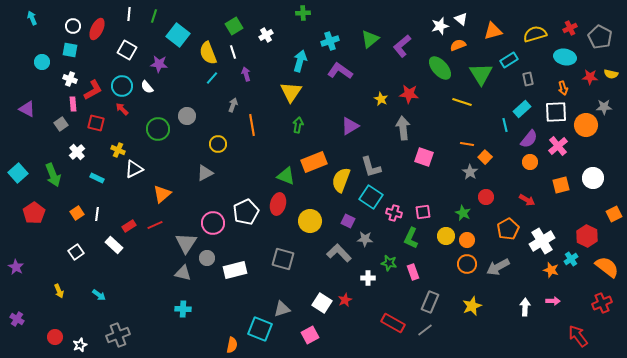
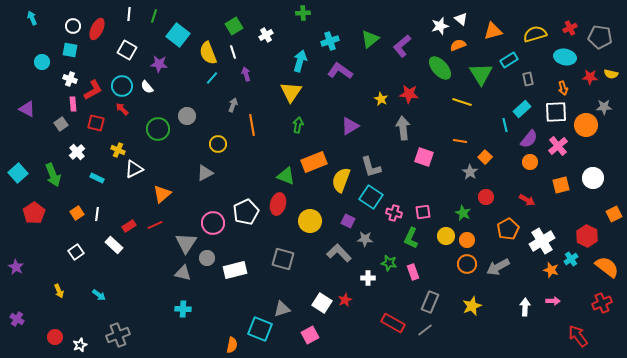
gray pentagon at (600, 37): rotated 20 degrees counterclockwise
orange line at (467, 144): moved 7 px left, 3 px up
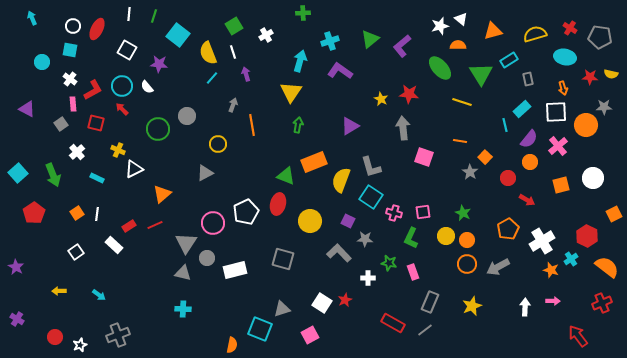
red cross at (570, 28): rotated 32 degrees counterclockwise
orange semicircle at (458, 45): rotated 21 degrees clockwise
white cross at (70, 79): rotated 16 degrees clockwise
red circle at (486, 197): moved 22 px right, 19 px up
yellow arrow at (59, 291): rotated 112 degrees clockwise
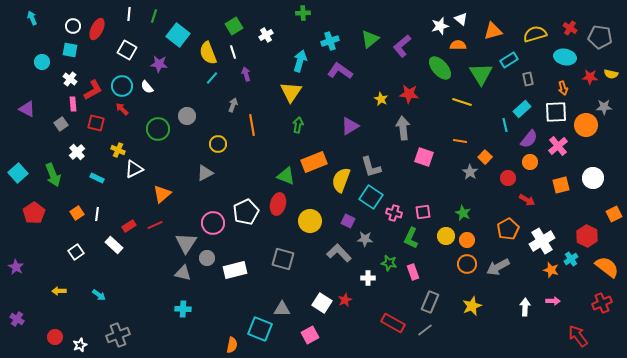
gray triangle at (282, 309): rotated 18 degrees clockwise
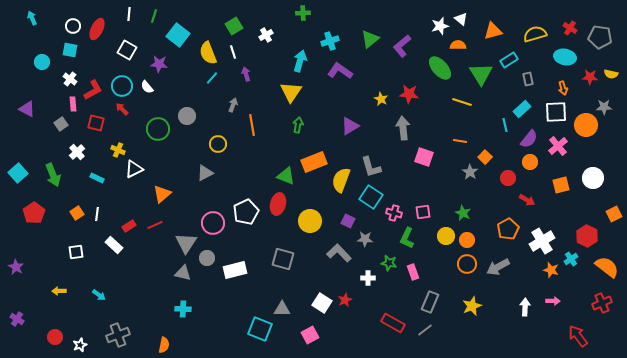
green L-shape at (411, 238): moved 4 px left
white square at (76, 252): rotated 28 degrees clockwise
orange semicircle at (232, 345): moved 68 px left
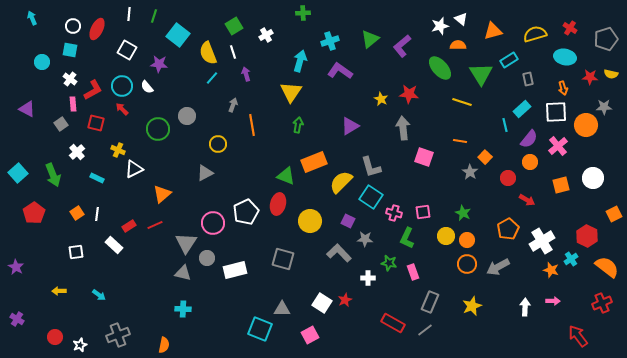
gray pentagon at (600, 37): moved 6 px right, 2 px down; rotated 25 degrees counterclockwise
yellow semicircle at (341, 180): moved 2 px down; rotated 25 degrees clockwise
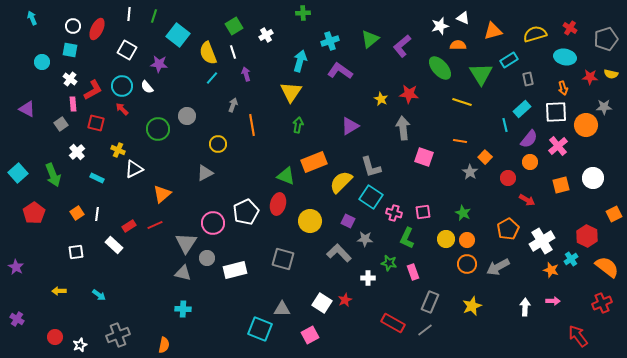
white triangle at (461, 19): moved 2 px right, 1 px up; rotated 16 degrees counterclockwise
yellow circle at (446, 236): moved 3 px down
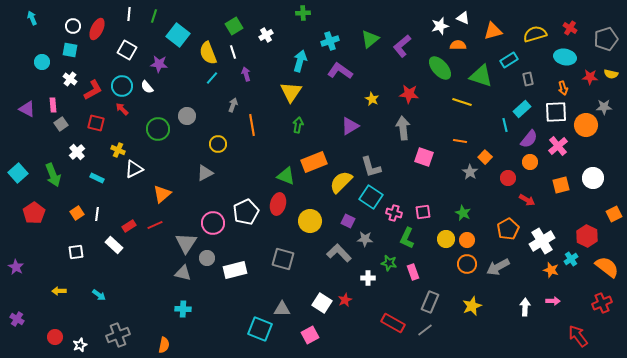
green triangle at (481, 74): moved 2 px down; rotated 40 degrees counterclockwise
yellow star at (381, 99): moved 9 px left
pink rectangle at (73, 104): moved 20 px left, 1 px down
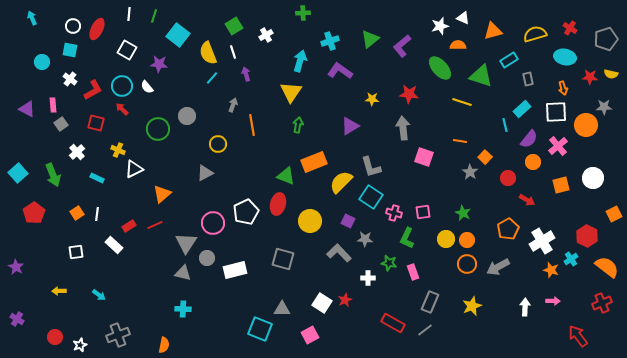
yellow star at (372, 99): rotated 24 degrees counterclockwise
orange circle at (530, 162): moved 3 px right
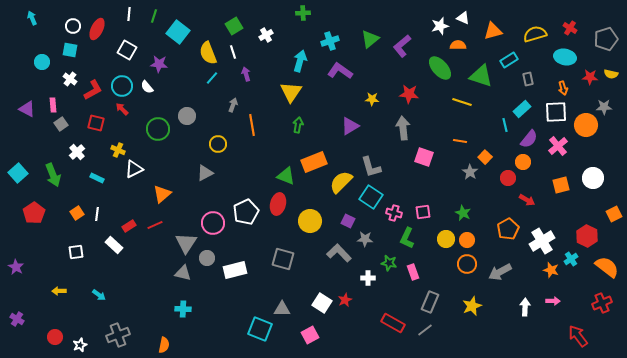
cyan square at (178, 35): moved 3 px up
orange circle at (533, 162): moved 10 px left
gray arrow at (498, 267): moved 2 px right, 5 px down
